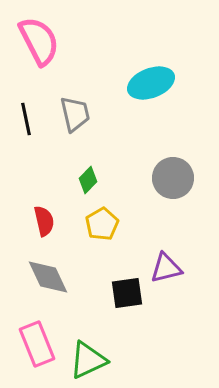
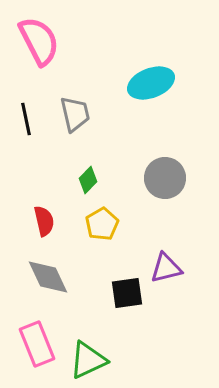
gray circle: moved 8 px left
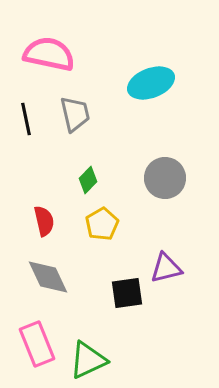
pink semicircle: moved 10 px right, 13 px down; rotated 51 degrees counterclockwise
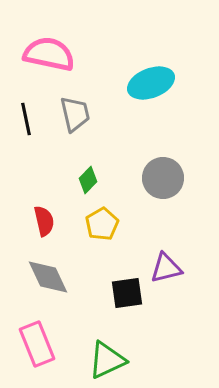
gray circle: moved 2 px left
green triangle: moved 19 px right
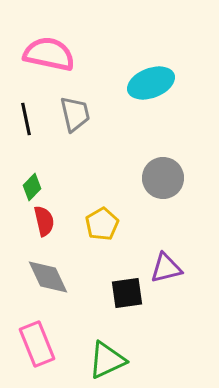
green diamond: moved 56 px left, 7 px down
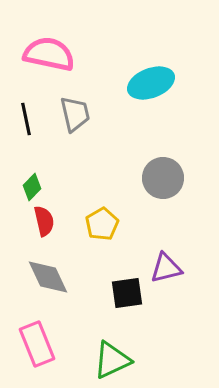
green triangle: moved 5 px right
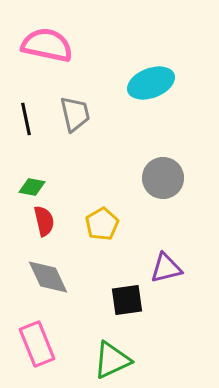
pink semicircle: moved 2 px left, 9 px up
green diamond: rotated 56 degrees clockwise
black square: moved 7 px down
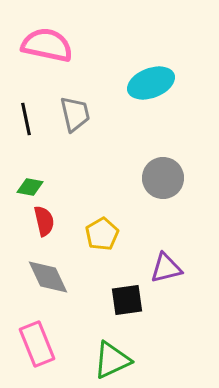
green diamond: moved 2 px left
yellow pentagon: moved 10 px down
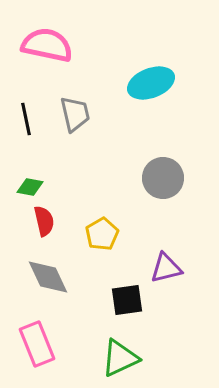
green triangle: moved 8 px right, 2 px up
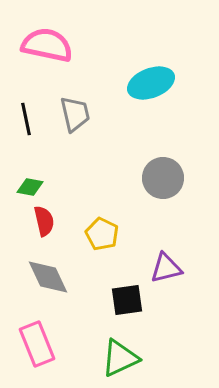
yellow pentagon: rotated 16 degrees counterclockwise
